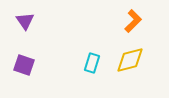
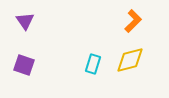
cyan rectangle: moved 1 px right, 1 px down
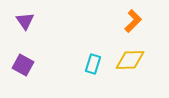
yellow diamond: rotated 12 degrees clockwise
purple square: moved 1 px left; rotated 10 degrees clockwise
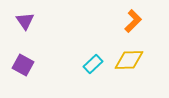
yellow diamond: moved 1 px left
cyan rectangle: rotated 30 degrees clockwise
